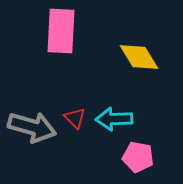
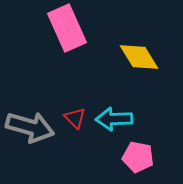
pink rectangle: moved 6 px right, 3 px up; rotated 27 degrees counterclockwise
gray arrow: moved 2 px left
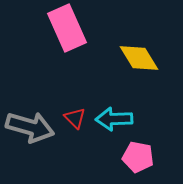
yellow diamond: moved 1 px down
